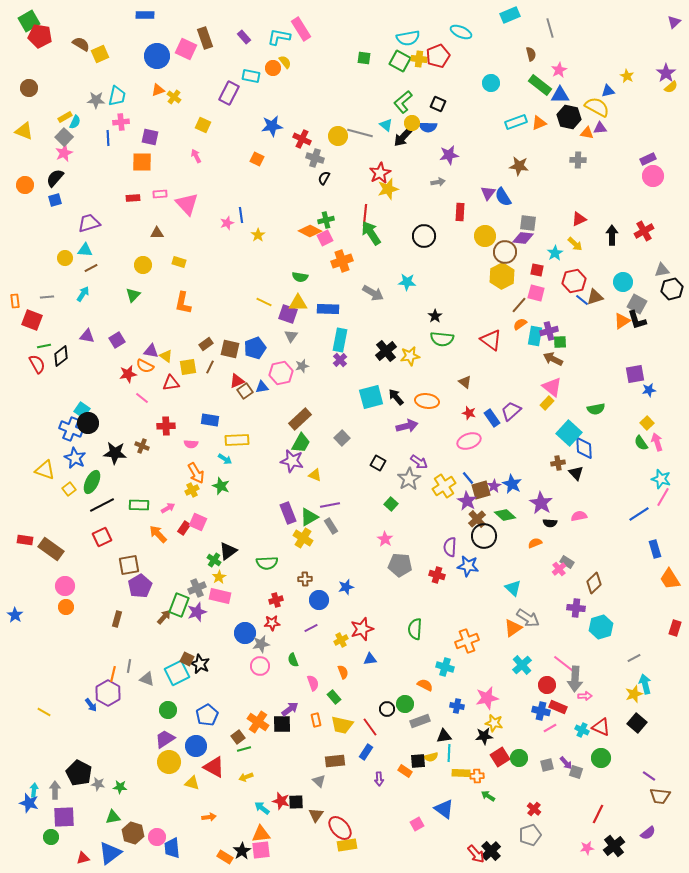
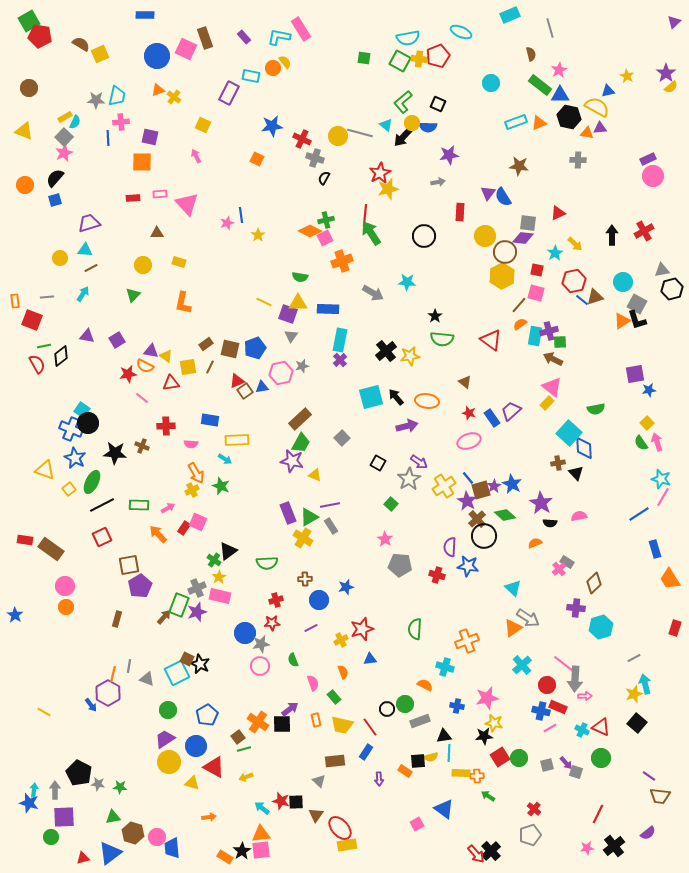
red triangle at (579, 219): moved 21 px left, 6 px up
yellow circle at (65, 258): moved 5 px left
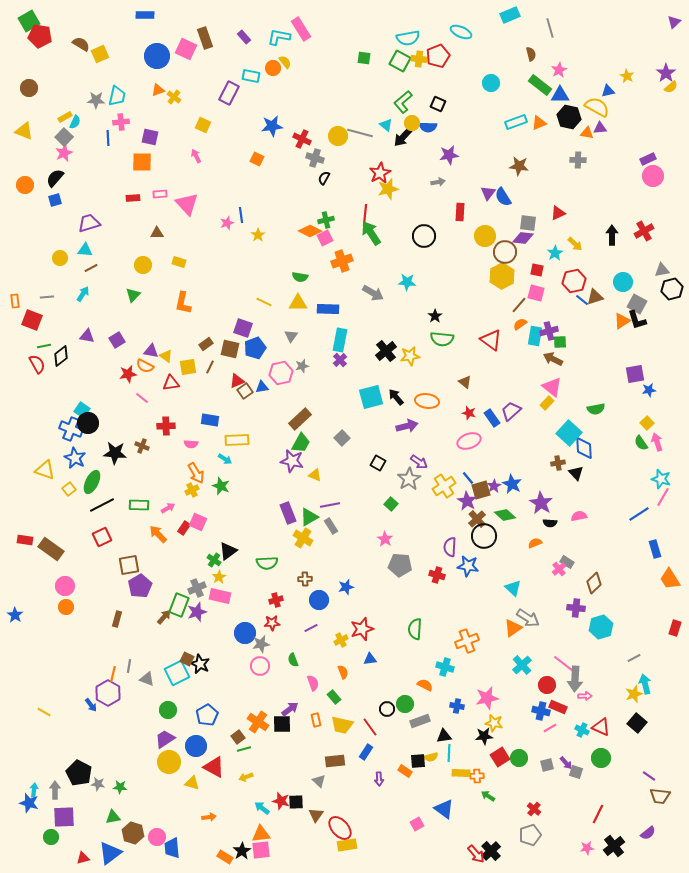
purple square at (288, 314): moved 45 px left, 14 px down
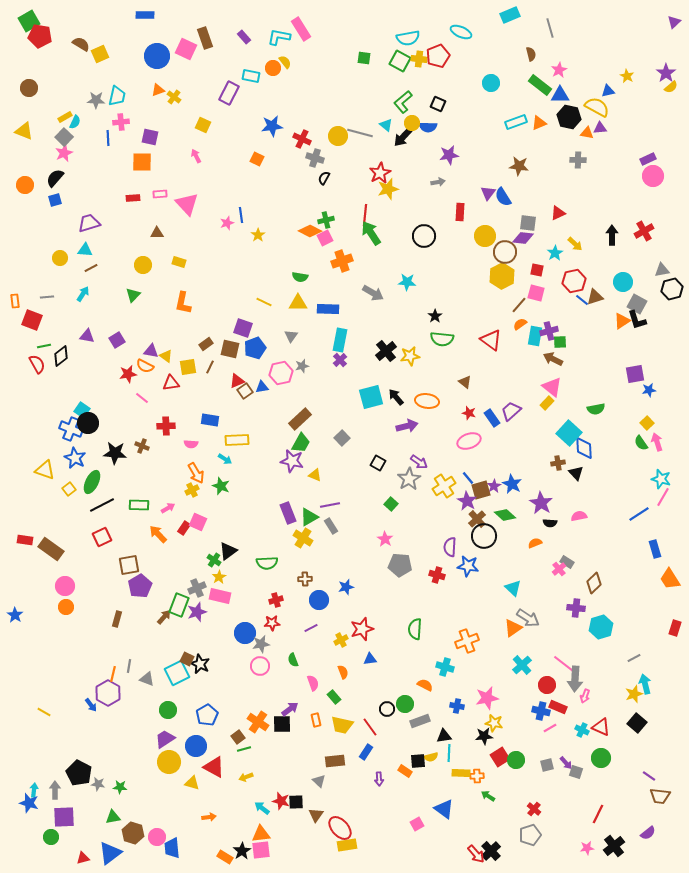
pink arrow at (585, 696): rotated 112 degrees clockwise
green circle at (519, 758): moved 3 px left, 2 px down
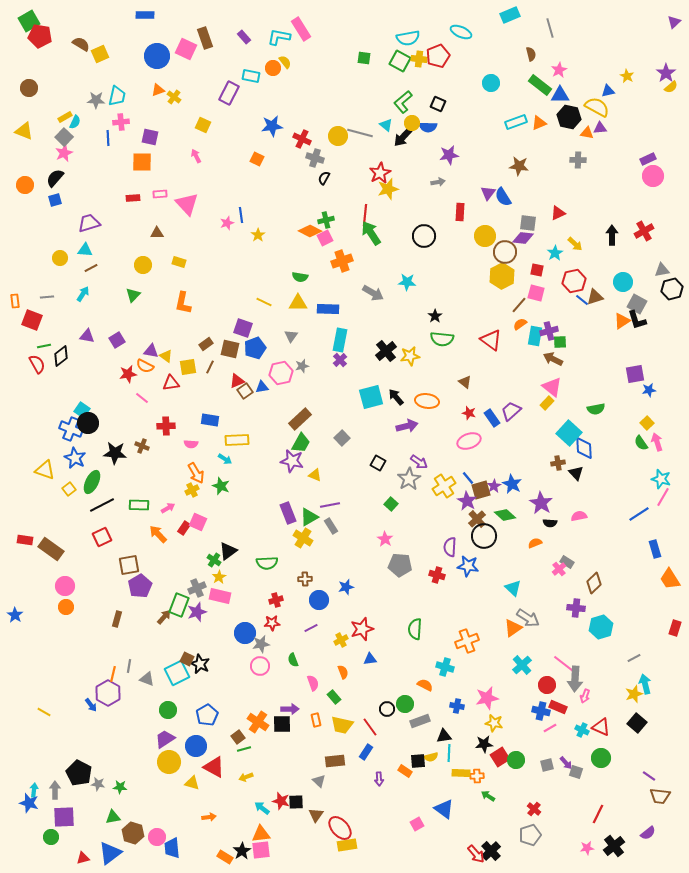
purple arrow at (290, 709): rotated 36 degrees clockwise
black star at (484, 736): moved 8 px down
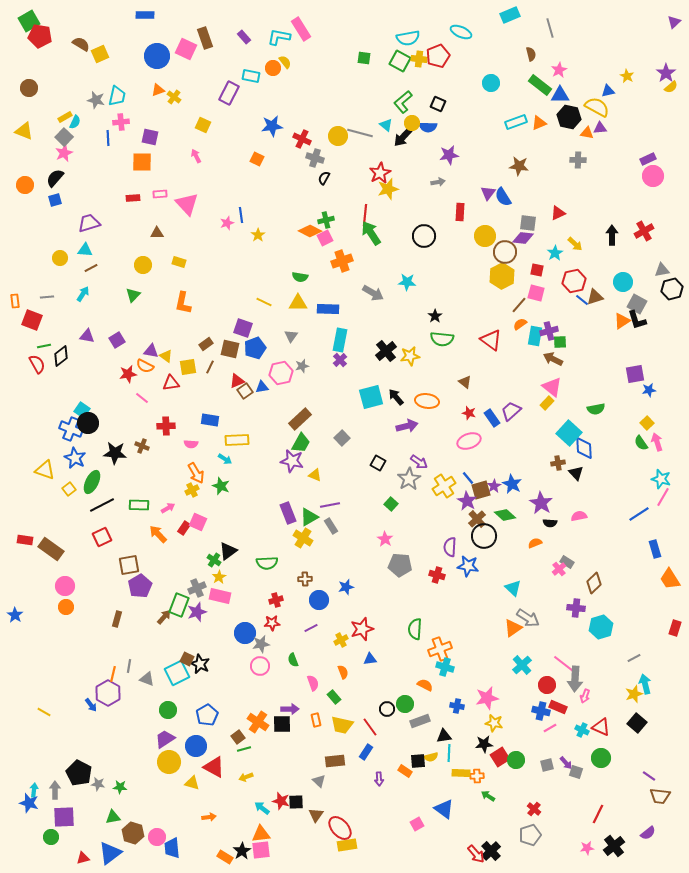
gray star at (96, 100): rotated 12 degrees clockwise
orange cross at (467, 641): moved 27 px left, 8 px down
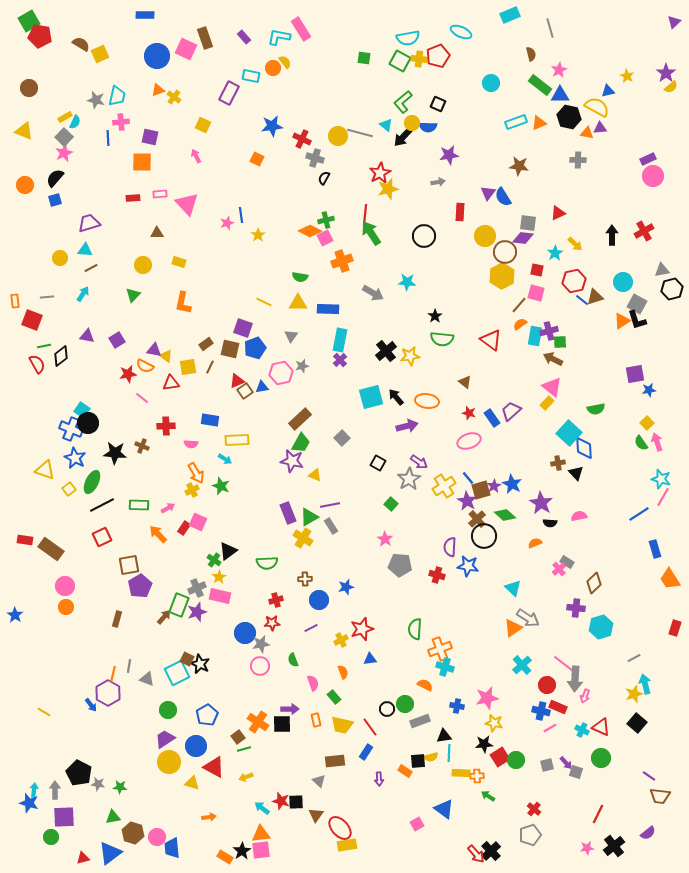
purple triangle at (151, 351): moved 3 px right, 1 px up
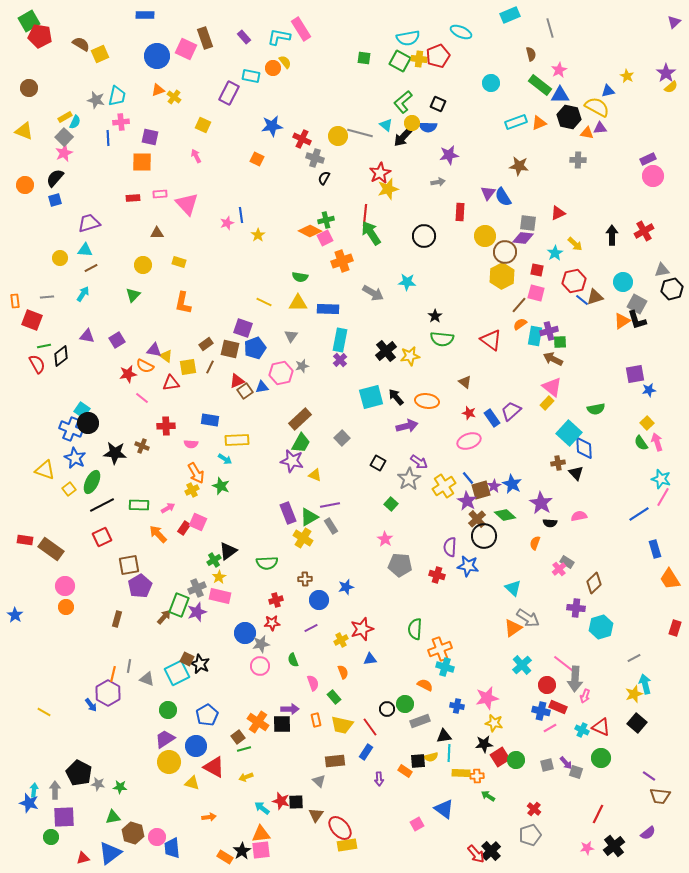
orange semicircle at (535, 543): rotated 48 degrees counterclockwise
green cross at (214, 560): rotated 24 degrees clockwise
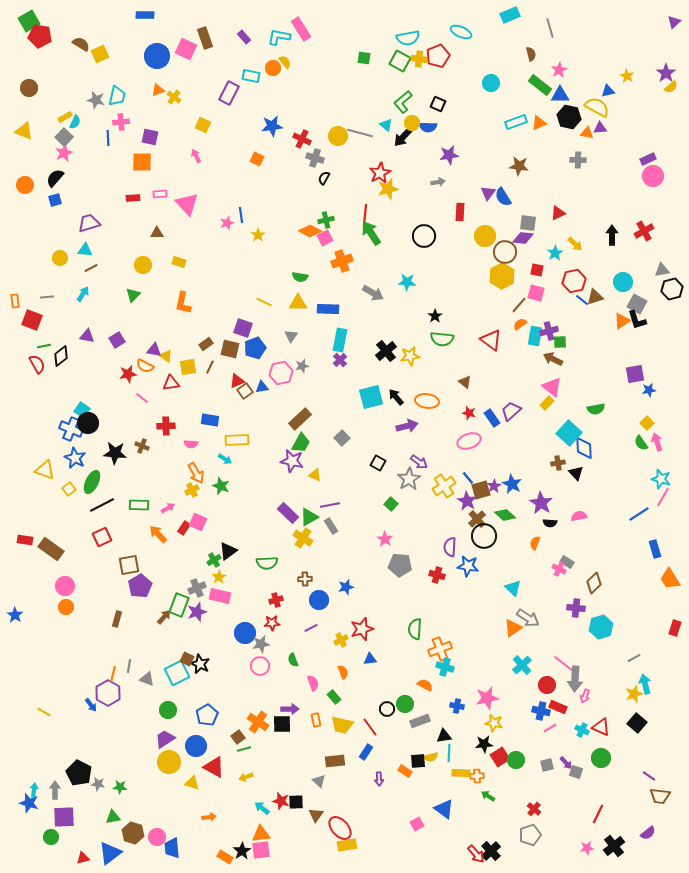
purple rectangle at (288, 513): rotated 25 degrees counterclockwise
pink cross at (559, 569): rotated 24 degrees counterclockwise
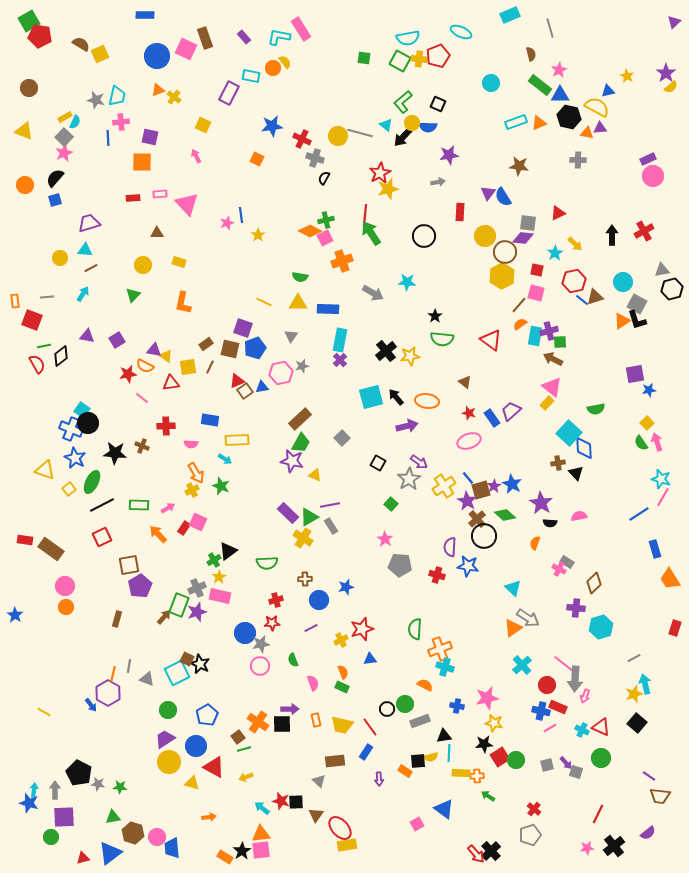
green rectangle at (334, 697): moved 8 px right, 10 px up; rotated 24 degrees counterclockwise
